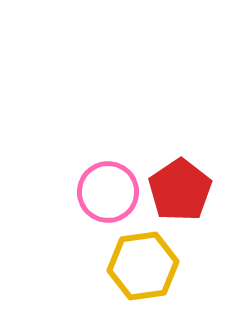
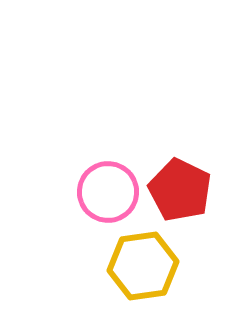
red pentagon: rotated 12 degrees counterclockwise
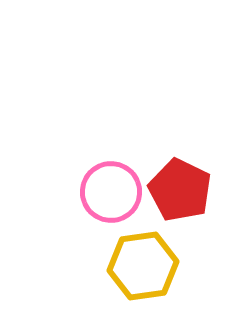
pink circle: moved 3 px right
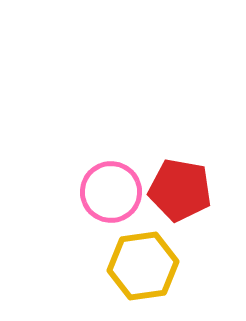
red pentagon: rotated 16 degrees counterclockwise
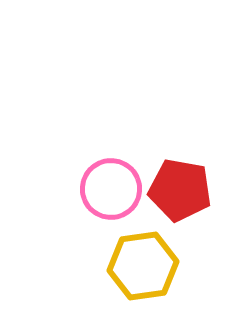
pink circle: moved 3 px up
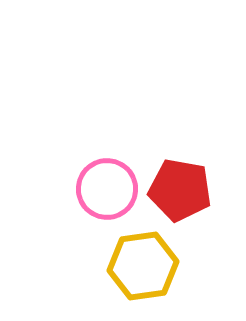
pink circle: moved 4 px left
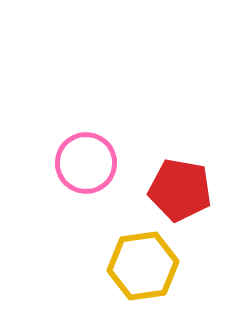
pink circle: moved 21 px left, 26 px up
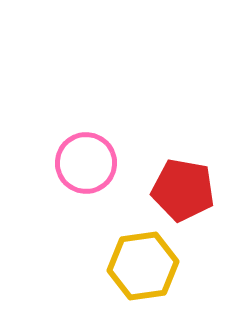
red pentagon: moved 3 px right
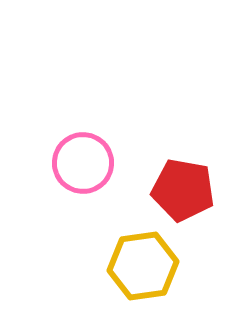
pink circle: moved 3 px left
